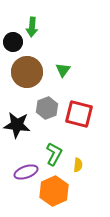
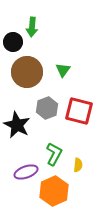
red square: moved 3 px up
black star: rotated 20 degrees clockwise
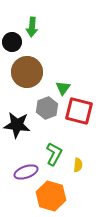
black circle: moved 1 px left
green triangle: moved 18 px down
black star: rotated 20 degrees counterclockwise
orange hexagon: moved 3 px left, 5 px down; rotated 20 degrees counterclockwise
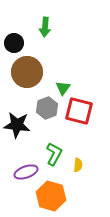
green arrow: moved 13 px right
black circle: moved 2 px right, 1 px down
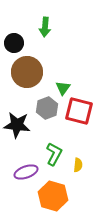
orange hexagon: moved 2 px right
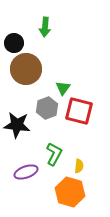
brown circle: moved 1 px left, 3 px up
yellow semicircle: moved 1 px right, 1 px down
orange hexagon: moved 17 px right, 4 px up
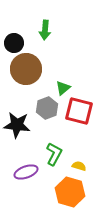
green arrow: moved 3 px down
green triangle: rotated 14 degrees clockwise
yellow semicircle: rotated 80 degrees counterclockwise
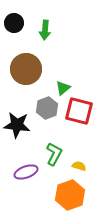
black circle: moved 20 px up
orange hexagon: moved 3 px down; rotated 24 degrees clockwise
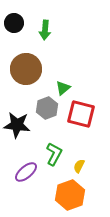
red square: moved 2 px right, 3 px down
yellow semicircle: rotated 80 degrees counterclockwise
purple ellipse: rotated 20 degrees counterclockwise
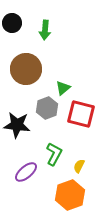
black circle: moved 2 px left
